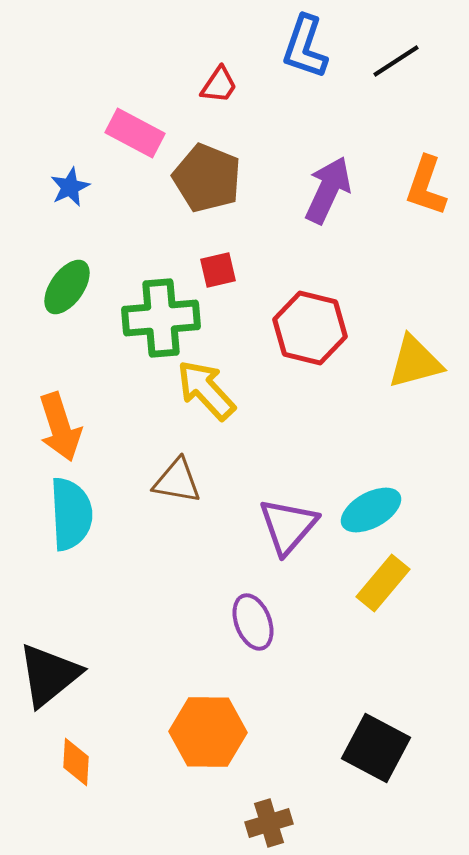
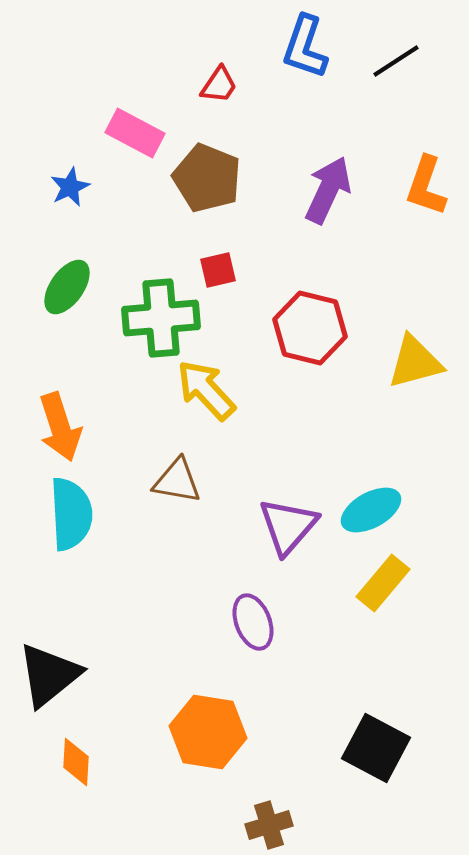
orange hexagon: rotated 8 degrees clockwise
brown cross: moved 2 px down
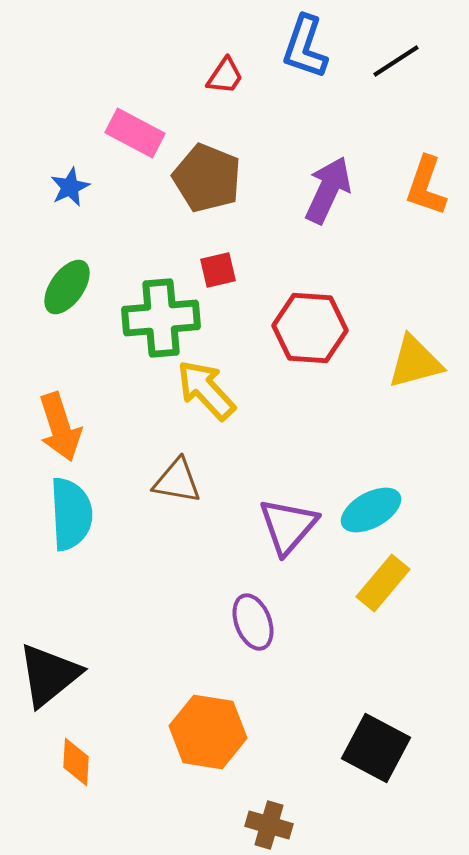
red trapezoid: moved 6 px right, 9 px up
red hexagon: rotated 10 degrees counterclockwise
brown cross: rotated 33 degrees clockwise
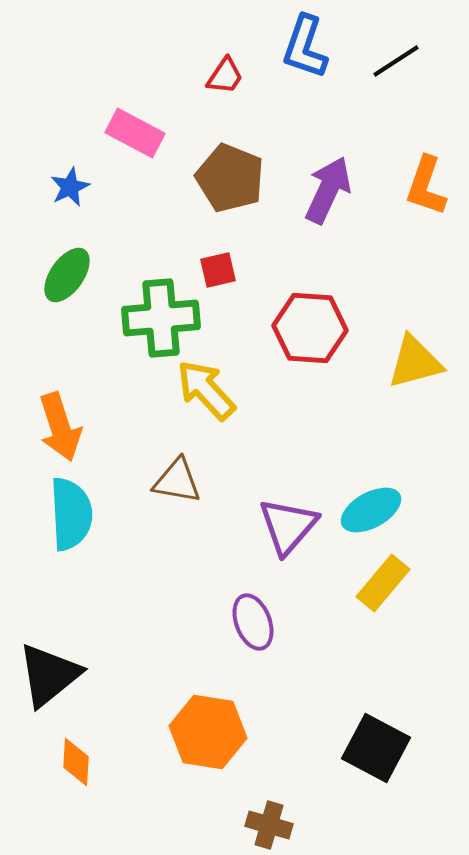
brown pentagon: moved 23 px right
green ellipse: moved 12 px up
